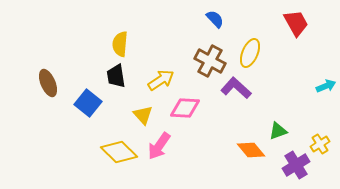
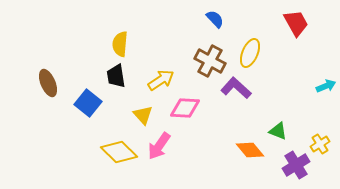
green triangle: rotated 42 degrees clockwise
orange diamond: moved 1 px left
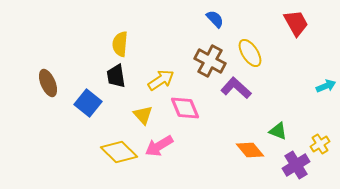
yellow ellipse: rotated 56 degrees counterclockwise
pink diamond: rotated 64 degrees clockwise
pink arrow: rotated 24 degrees clockwise
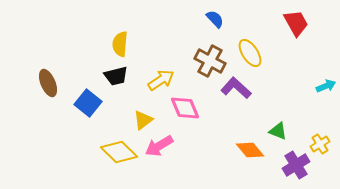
black trapezoid: rotated 95 degrees counterclockwise
yellow triangle: moved 5 px down; rotated 35 degrees clockwise
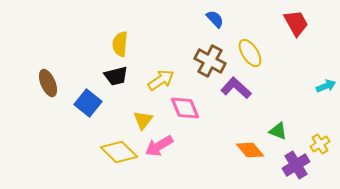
yellow triangle: rotated 15 degrees counterclockwise
